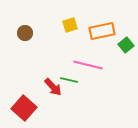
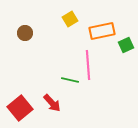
yellow square: moved 6 px up; rotated 14 degrees counterclockwise
green square: rotated 14 degrees clockwise
pink line: rotated 72 degrees clockwise
green line: moved 1 px right
red arrow: moved 1 px left, 16 px down
red square: moved 4 px left; rotated 10 degrees clockwise
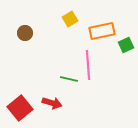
green line: moved 1 px left, 1 px up
red arrow: rotated 30 degrees counterclockwise
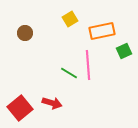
green square: moved 2 px left, 6 px down
green line: moved 6 px up; rotated 18 degrees clockwise
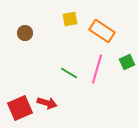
yellow square: rotated 21 degrees clockwise
orange rectangle: rotated 45 degrees clockwise
green square: moved 3 px right, 11 px down
pink line: moved 9 px right, 4 px down; rotated 20 degrees clockwise
red arrow: moved 5 px left
red square: rotated 15 degrees clockwise
